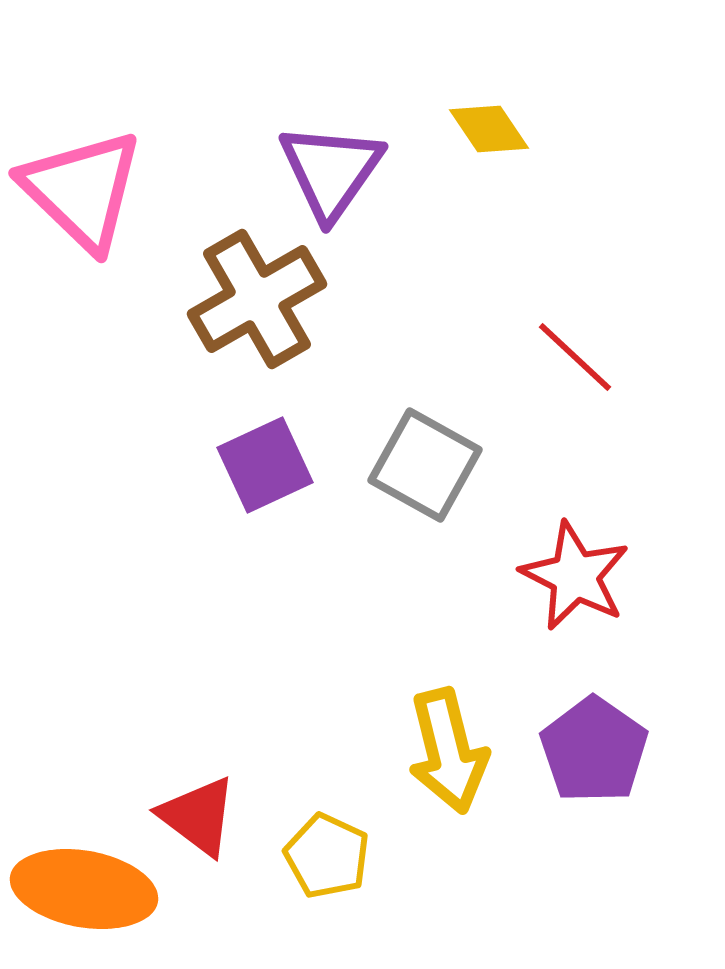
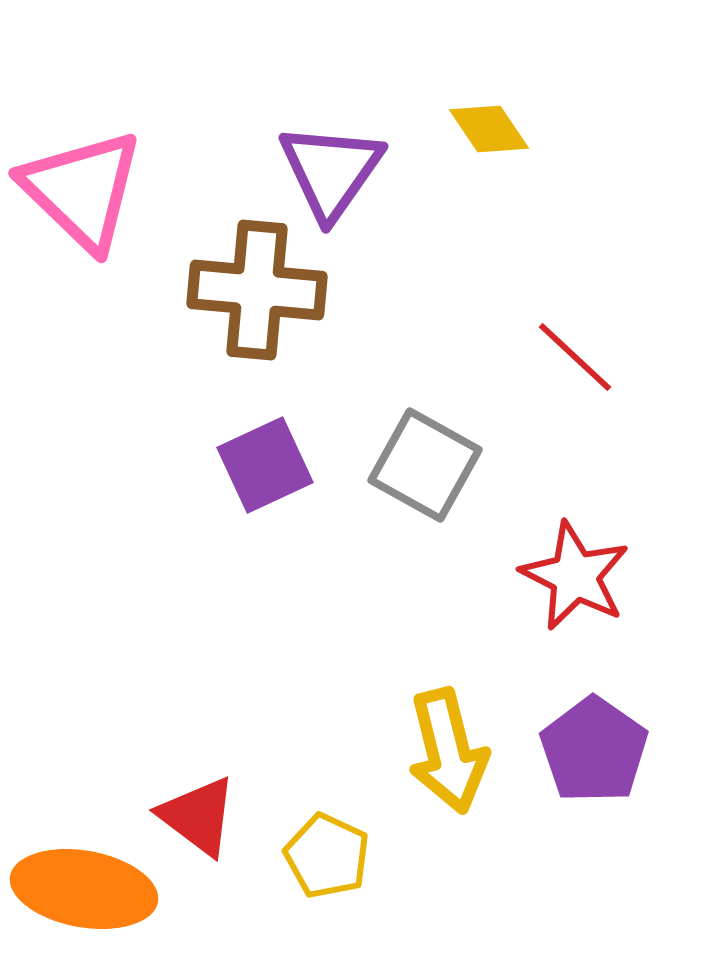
brown cross: moved 9 px up; rotated 35 degrees clockwise
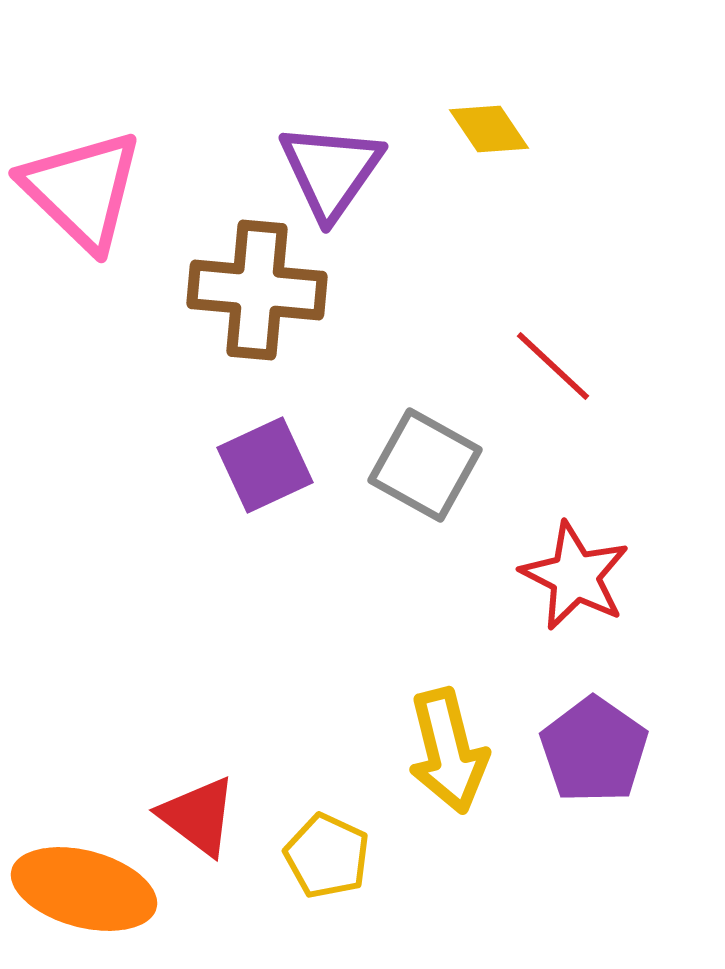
red line: moved 22 px left, 9 px down
orange ellipse: rotated 5 degrees clockwise
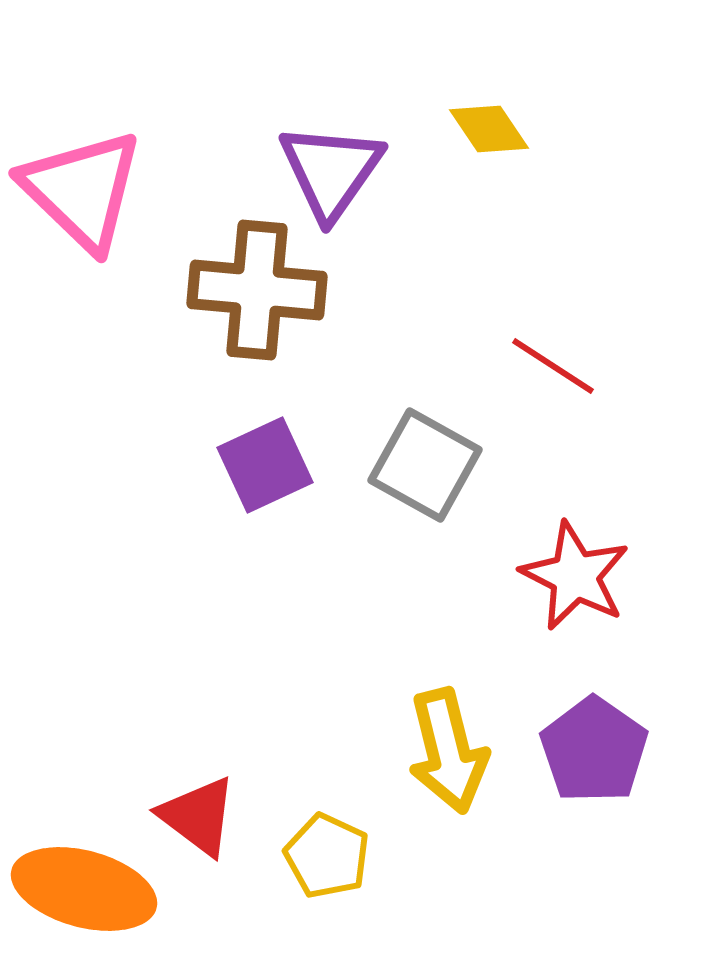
red line: rotated 10 degrees counterclockwise
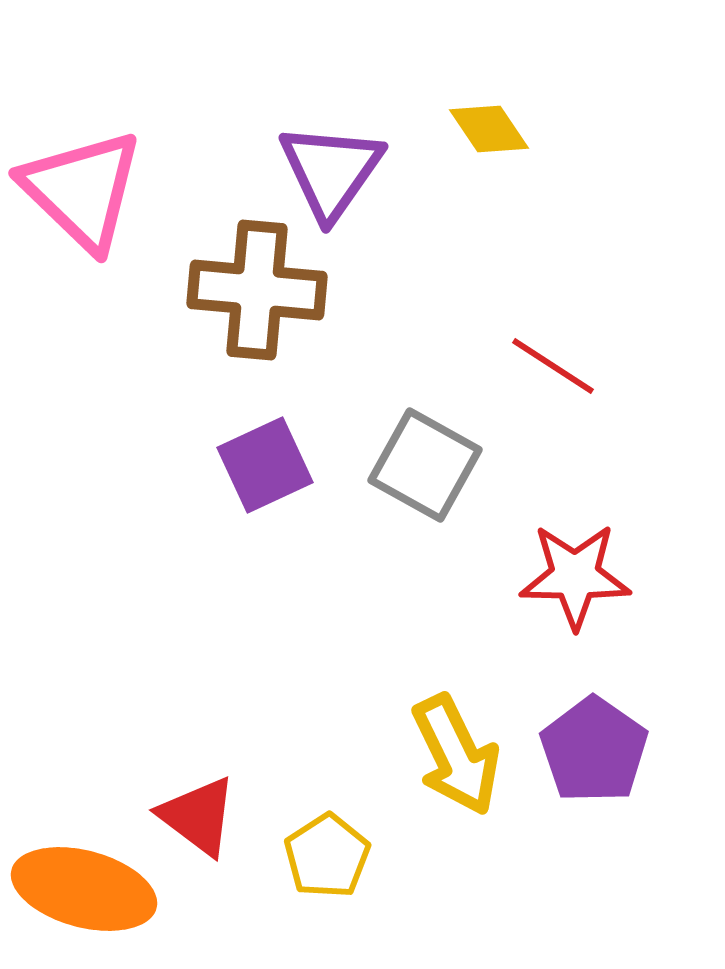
red star: rotated 26 degrees counterclockwise
yellow arrow: moved 8 px right, 4 px down; rotated 12 degrees counterclockwise
yellow pentagon: rotated 14 degrees clockwise
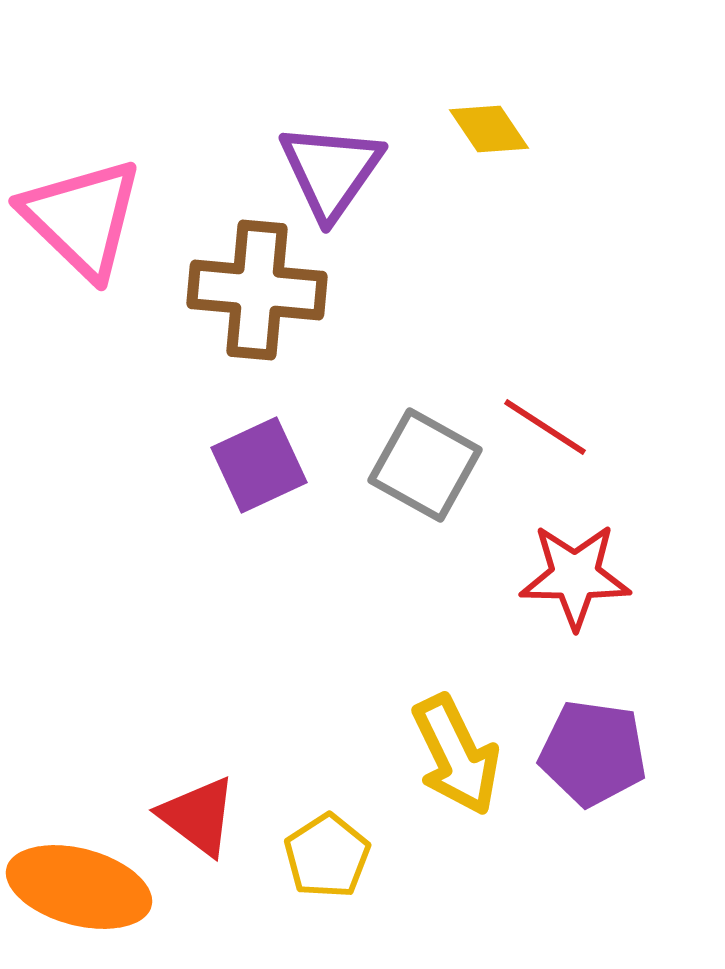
pink triangle: moved 28 px down
red line: moved 8 px left, 61 px down
purple square: moved 6 px left
purple pentagon: moved 1 px left, 3 px down; rotated 27 degrees counterclockwise
orange ellipse: moved 5 px left, 2 px up
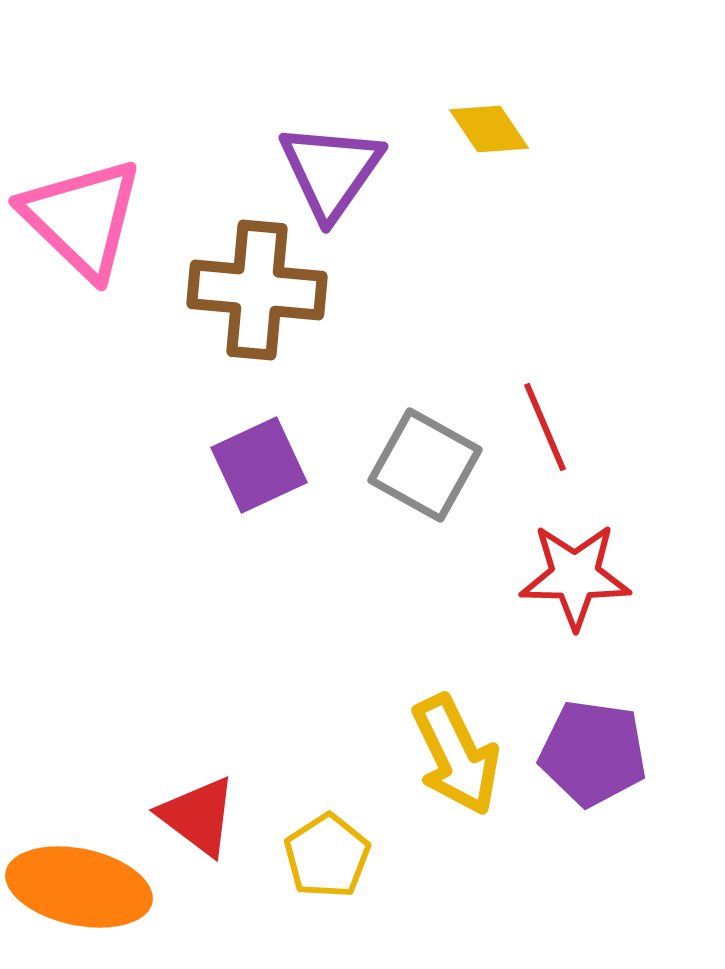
red line: rotated 34 degrees clockwise
orange ellipse: rotated 3 degrees counterclockwise
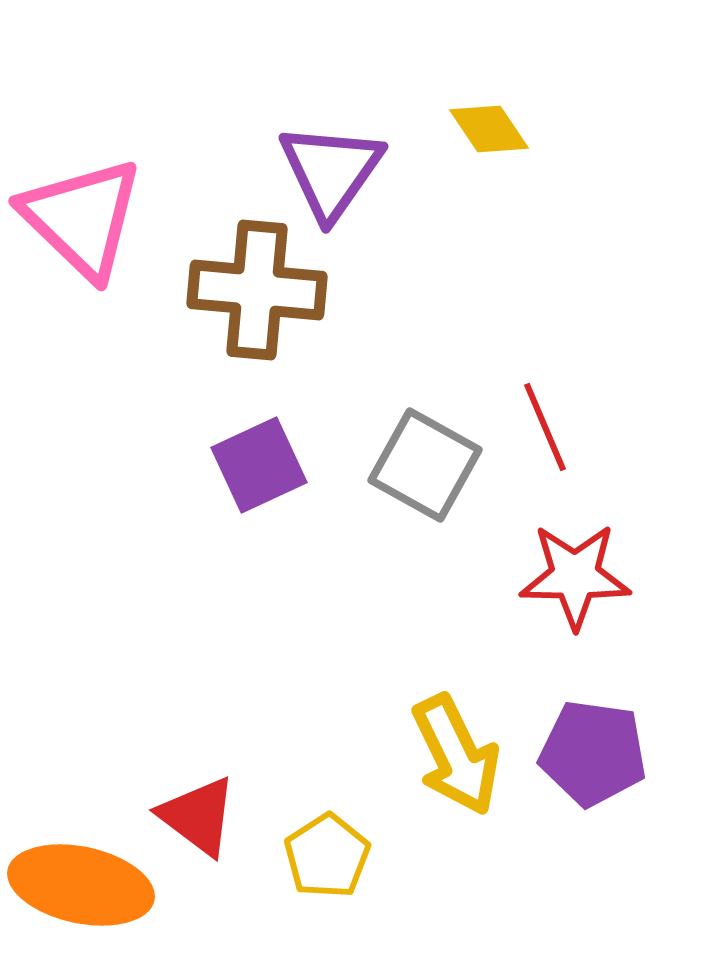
orange ellipse: moved 2 px right, 2 px up
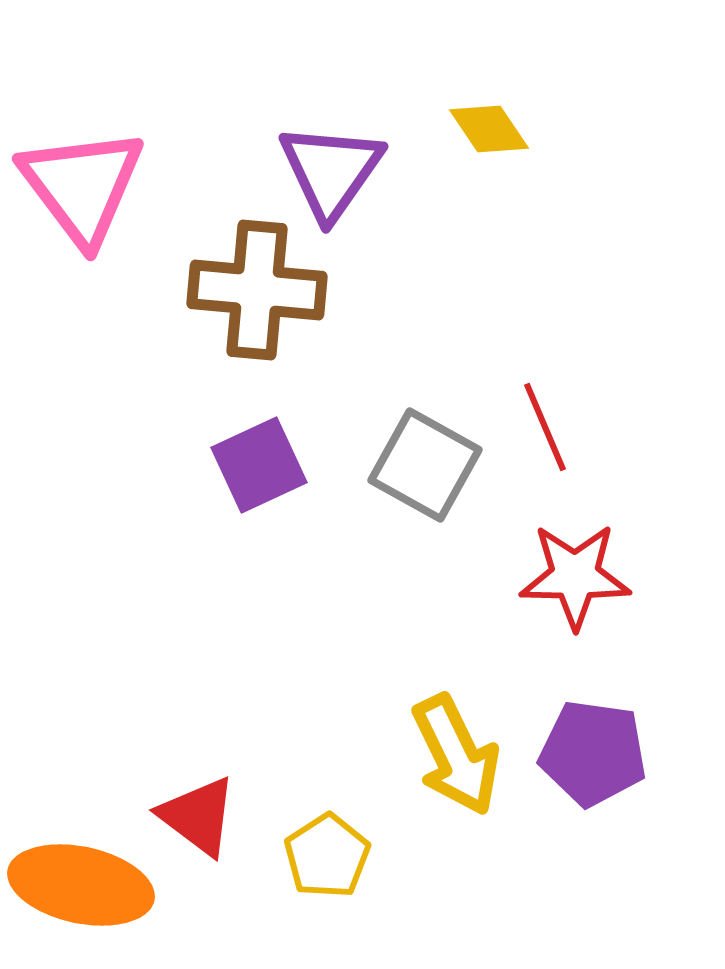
pink triangle: moved 32 px up; rotated 9 degrees clockwise
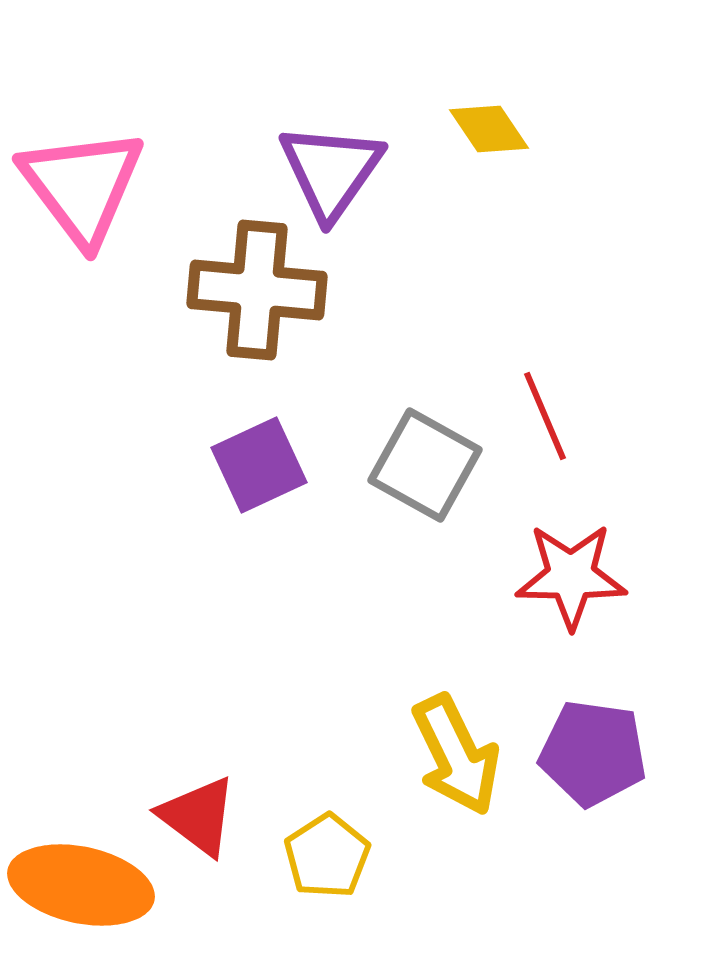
red line: moved 11 px up
red star: moved 4 px left
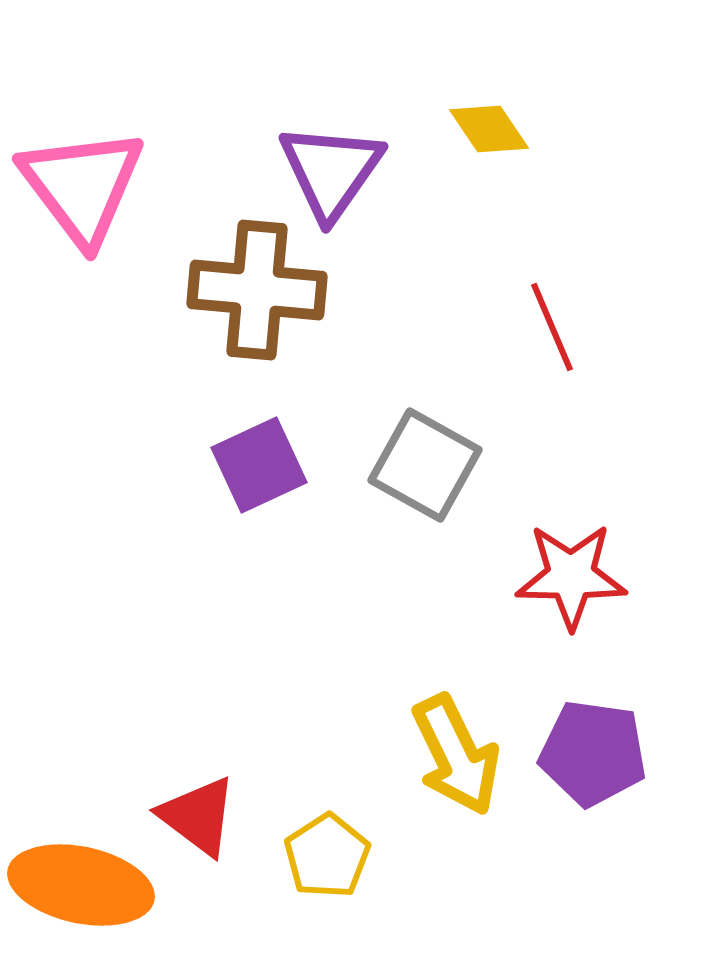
red line: moved 7 px right, 89 px up
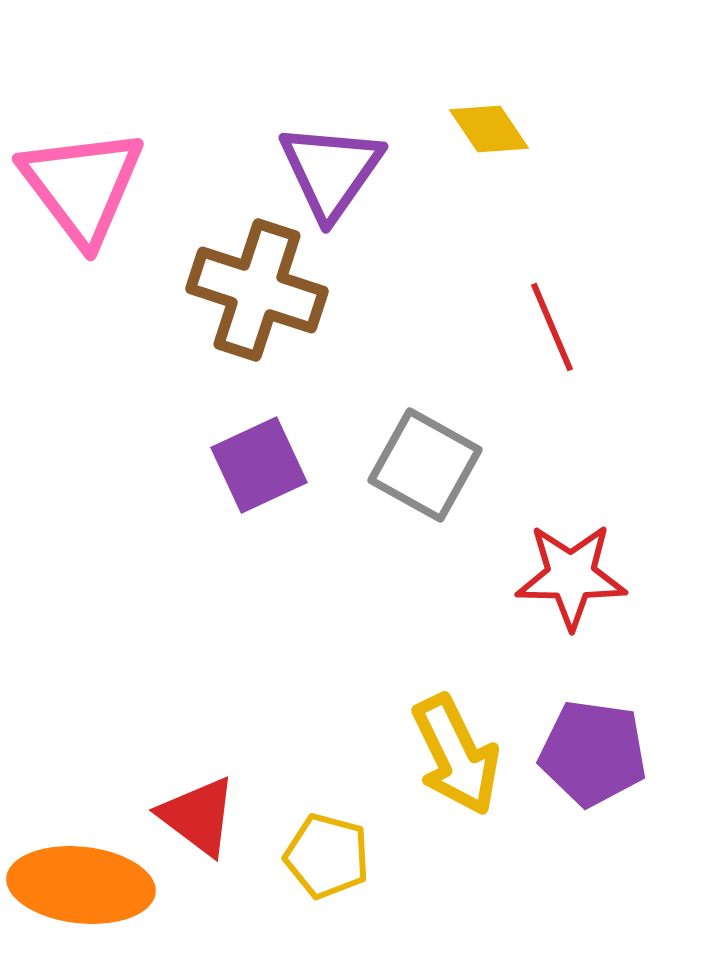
brown cross: rotated 13 degrees clockwise
yellow pentagon: rotated 24 degrees counterclockwise
orange ellipse: rotated 6 degrees counterclockwise
